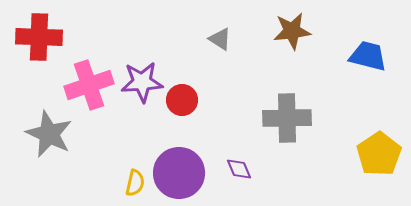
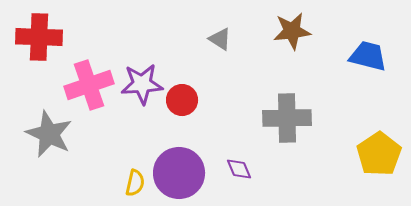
purple star: moved 2 px down
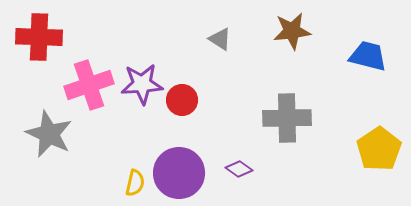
yellow pentagon: moved 5 px up
purple diamond: rotated 32 degrees counterclockwise
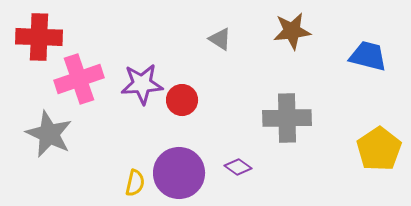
pink cross: moved 10 px left, 6 px up
purple diamond: moved 1 px left, 2 px up
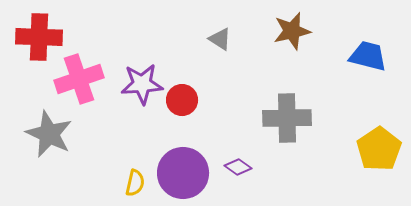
brown star: rotated 6 degrees counterclockwise
purple circle: moved 4 px right
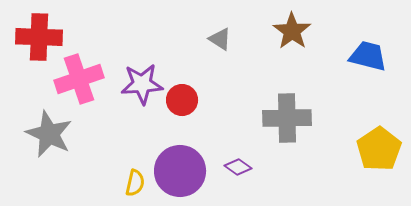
brown star: rotated 24 degrees counterclockwise
purple circle: moved 3 px left, 2 px up
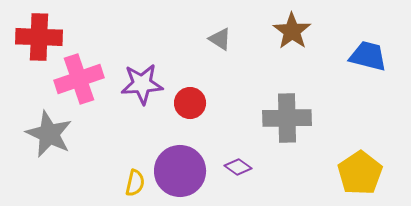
red circle: moved 8 px right, 3 px down
yellow pentagon: moved 19 px left, 24 px down
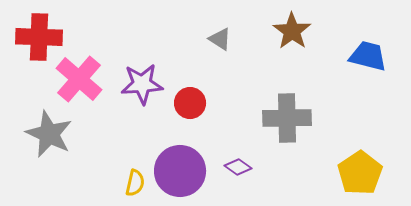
pink cross: rotated 30 degrees counterclockwise
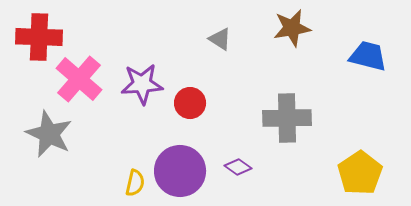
brown star: moved 3 px up; rotated 27 degrees clockwise
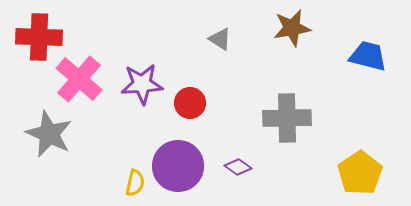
purple circle: moved 2 px left, 5 px up
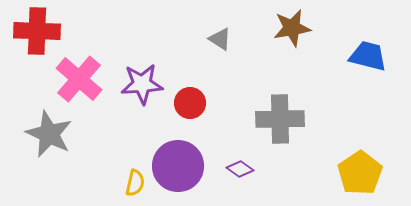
red cross: moved 2 px left, 6 px up
gray cross: moved 7 px left, 1 px down
purple diamond: moved 2 px right, 2 px down
